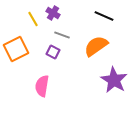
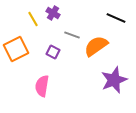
black line: moved 12 px right, 2 px down
gray line: moved 10 px right
purple star: rotated 20 degrees clockwise
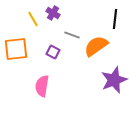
black line: moved 1 px left, 1 px down; rotated 72 degrees clockwise
orange square: rotated 20 degrees clockwise
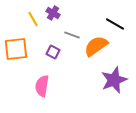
black line: moved 5 px down; rotated 66 degrees counterclockwise
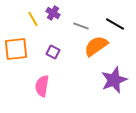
gray line: moved 9 px right, 9 px up
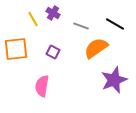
orange semicircle: moved 2 px down
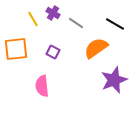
gray line: moved 5 px left, 3 px up; rotated 14 degrees clockwise
pink semicircle: rotated 15 degrees counterclockwise
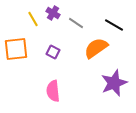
black line: moved 1 px left, 1 px down
purple star: moved 3 px down
pink semicircle: moved 11 px right, 5 px down
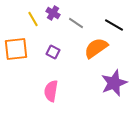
pink semicircle: moved 2 px left; rotated 15 degrees clockwise
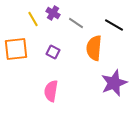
orange semicircle: moved 2 px left; rotated 50 degrees counterclockwise
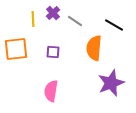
purple cross: rotated 16 degrees clockwise
yellow line: rotated 28 degrees clockwise
gray line: moved 1 px left, 2 px up
purple square: rotated 24 degrees counterclockwise
purple star: moved 3 px left
